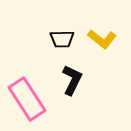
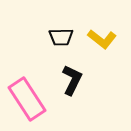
black trapezoid: moved 1 px left, 2 px up
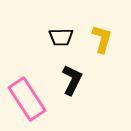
yellow L-shape: rotated 112 degrees counterclockwise
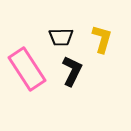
black L-shape: moved 9 px up
pink rectangle: moved 30 px up
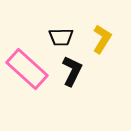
yellow L-shape: rotated 16 degrees clockwise
pink rectangle: rotated 15 degrees counterclockwise
